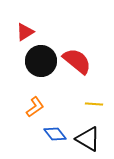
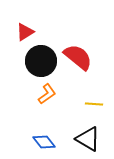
red semicircle: moved 1 px right, 4 px up
orange L-shape: moved 12 px right, 13 px up
blue diamond: moved 11 px left, 8 px down
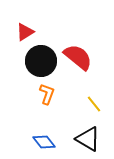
orange L-shape: rotated 35 degrees counterclockwise
yellow line: rotated 48 degrees clockwise
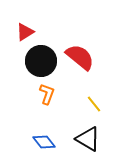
red semicircle: moved 2 px right
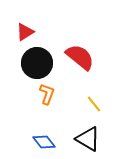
black circle: moved 4 px left, 2 px down
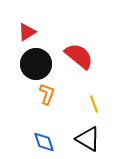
red triangle: moved 2 px right
red semicircle: moved 1 px left, 1 px up
black circle: moved 1 px left, 1 px down
yellow line: rotated 18 degrees clockwise
blue diamond: rotated 20 degrees clockwise
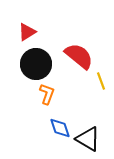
yellow line: moved 7 px right, 23 px up
blue diamond: moved 16 px right, 14 px up
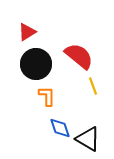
yellow line: moved 8 px left, 5 px down
orange L-shape: moved 2 px down; rotated 20 degrees counterclockwise
